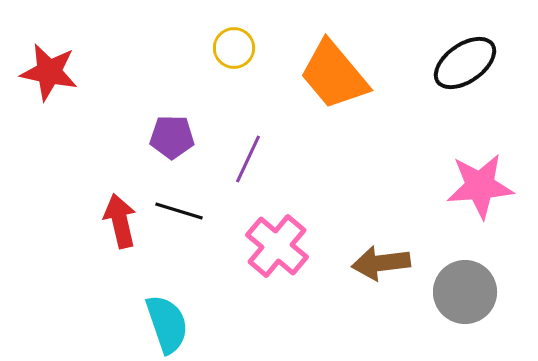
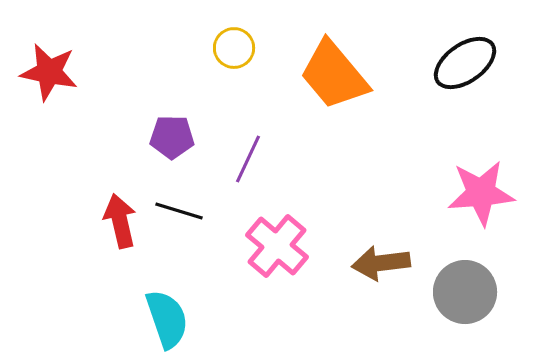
pink star: moved 1 px right, 7 px down
cyan semicircle: moved 5 px up
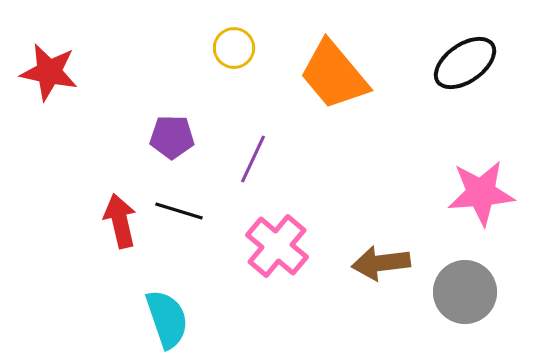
purple line: moved 5 px right
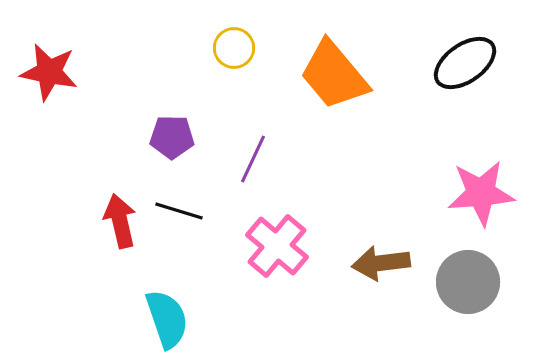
gray circle: moved 3 px right, 10 px up
